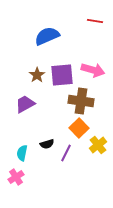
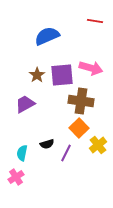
pink arrow: moved 2 px left, 2 px up
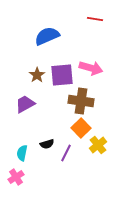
red line: moved 2 px up
orange square: moved 2 px right
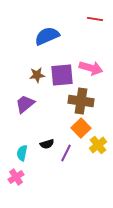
brown star: rotated 28 degrees clockwise
purple trapezoid: rotated 10 degrees counterclockwise
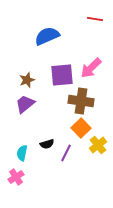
pink arrow: rotated 120 degrees clockwise
brown star: moved 10 px left, 5 px down; rotated 14 degrees counterclockwise
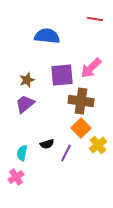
blue semicircle: rotated 30 degrees clockwise
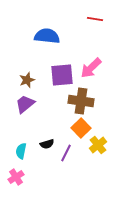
cyan semicircle: moved 1 px left, 2 px up
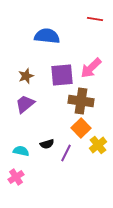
brown star: moved 1 px left, 4 px up
cyan semicircle: rotated 91 degrees clockwise
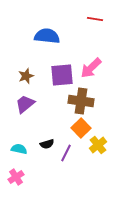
cyan semicircle: moved 2 px left, 2 px up
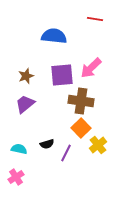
blue semicircle: moved 7 px right
